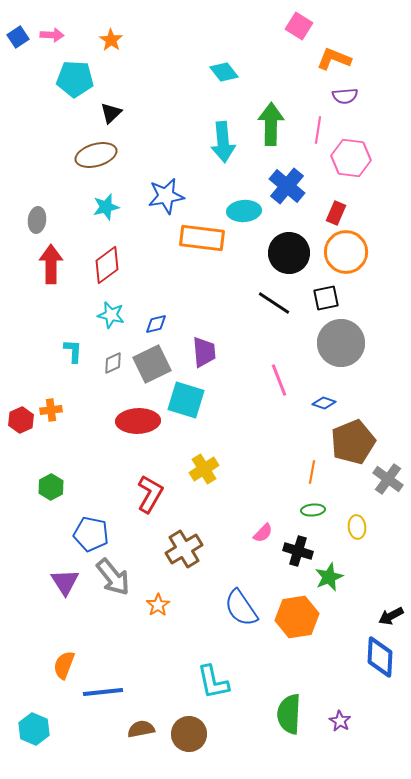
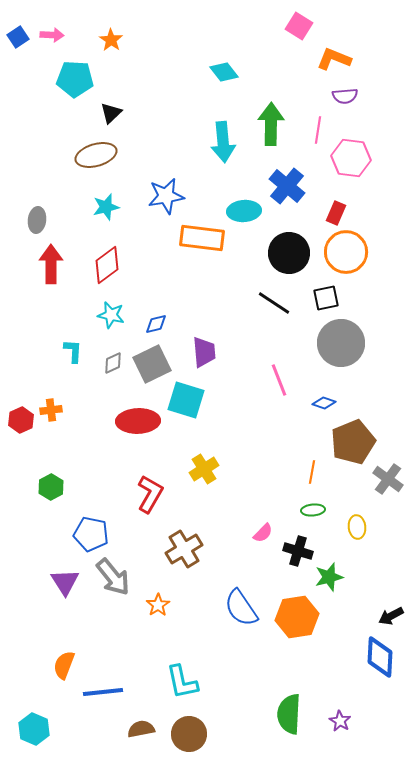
green star at (329, 577): rotated 8 degrees clockwise
cyan L-shape at (213, 682): moved 31 px left
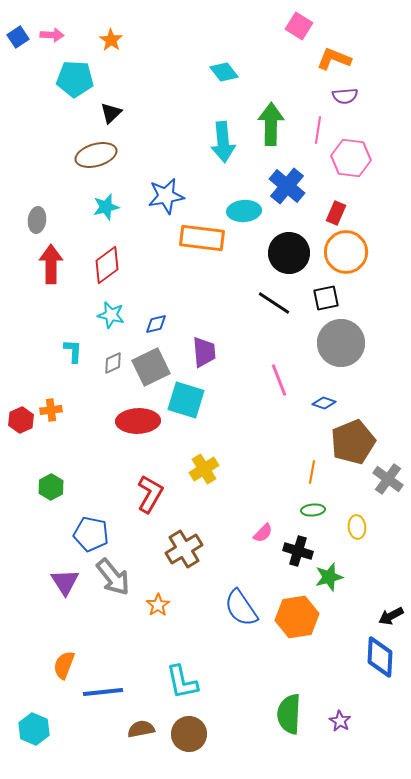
gray square at (152, 364): moved 1 px left, 3 px down
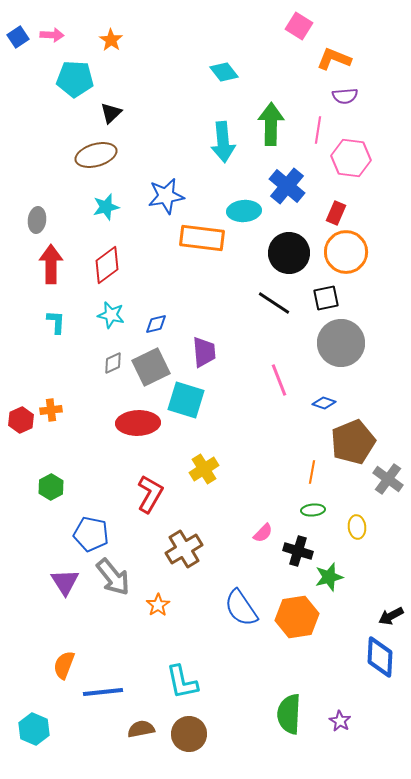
cyan L-shape at (73, 351): moved 17 px left, 29 px up
red ellipse at (138, 421): moved 2 px down
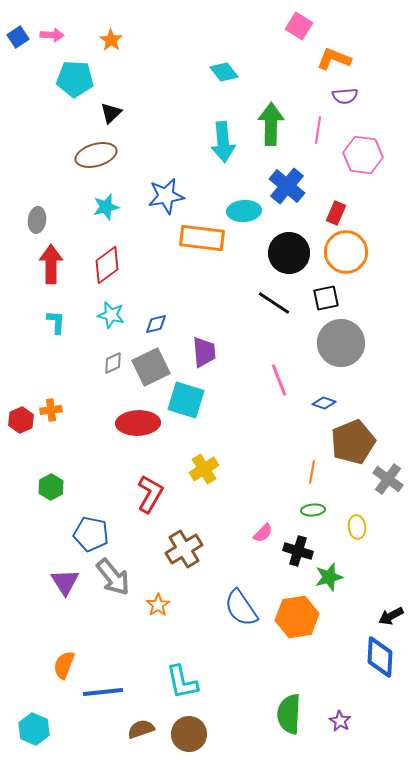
pink hexagon at (351, 158): moved 12 px right, 3 px up
brown semicircle at (141, 729): rotated 8 degrees counterclockwise
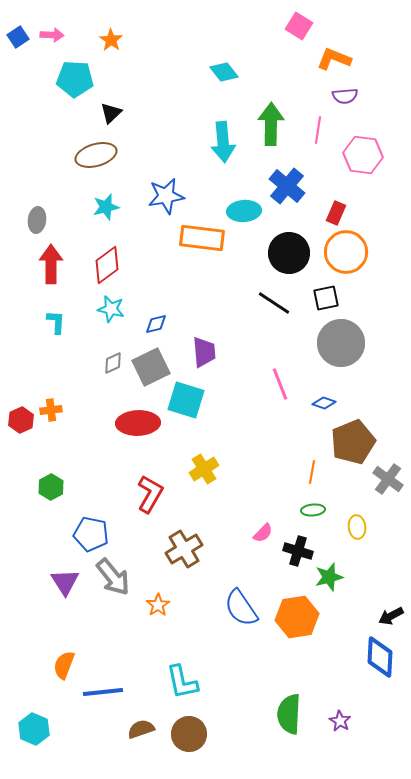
cyan star at (111, 315): moved 6 px up
pink line at (279, 380): moved 1 px right, 4 px down
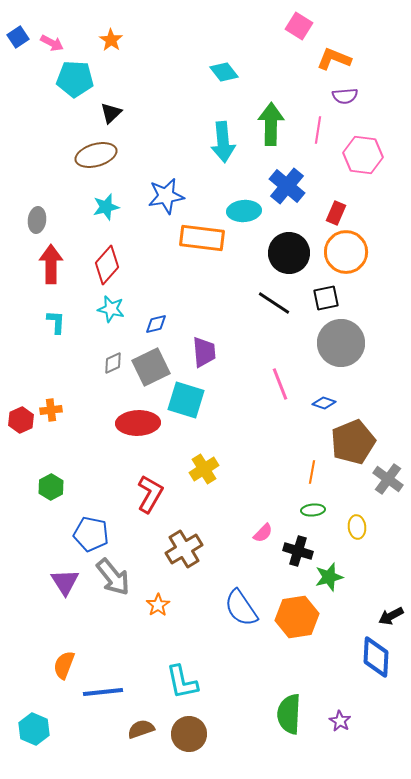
pink arrow at (52, 35): moved 8 px down; rotated 25 degrees clockwise
red diamond at (107, 265): rotated 12 degrees counterclockwise
blue diamond at (380, 657): moved 4 px left
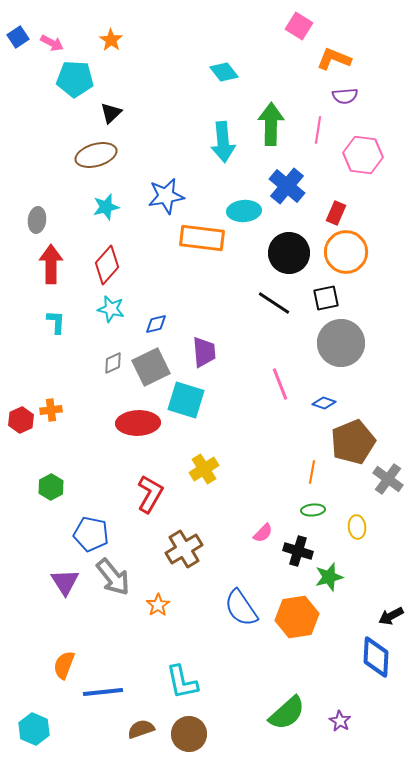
green semicircle at (289, 714): moved 2 px left, 1 px up; rotated 135 degrees counterclockwise
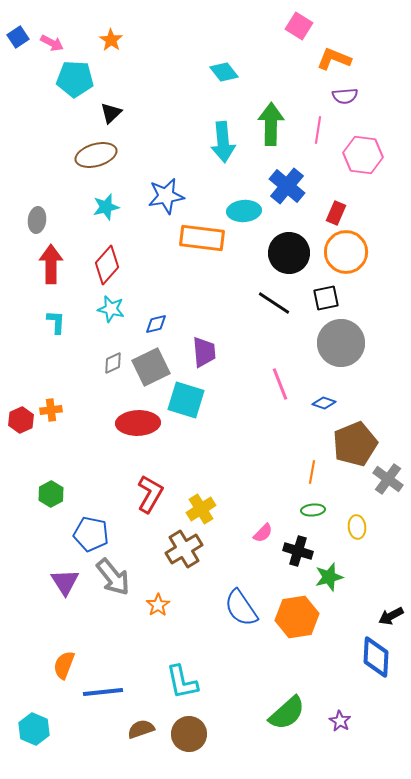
brown pentagon at (353, 442): moved 2 px right, 2 px down
yellow cross at (204, 469): moved 3 px left, 40 px down
green hexagon at (51, 487): moved 7 px down
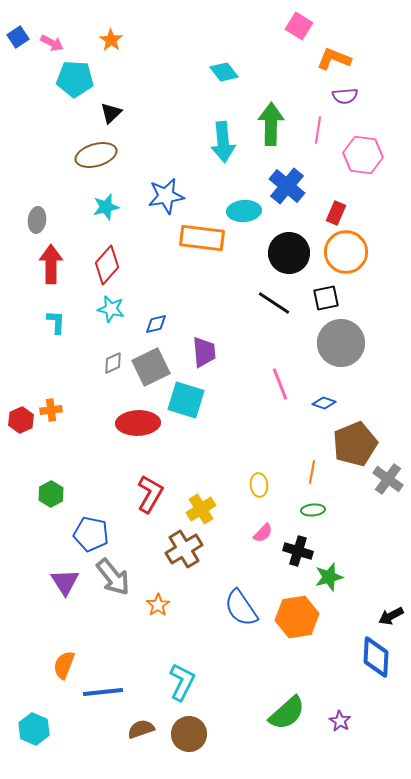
yellow ellipse at (357, 527): moved 98 px left, 42 px up
cyan L-shape at (182, 682): rotated 141 degrees counterclockwise
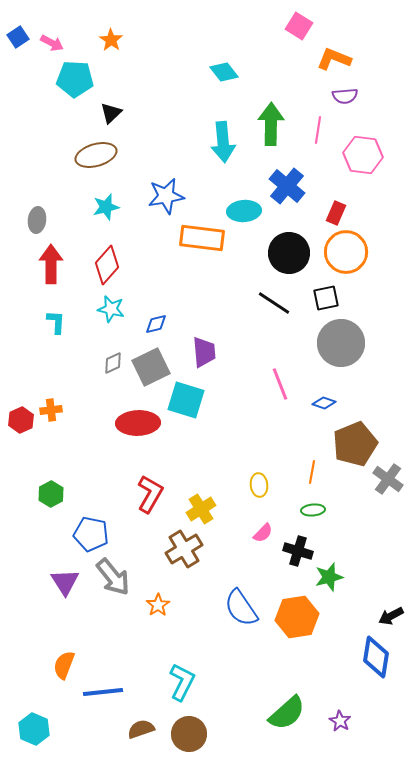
blue diamond at (376, 657): rotated 6 degrees clockwise
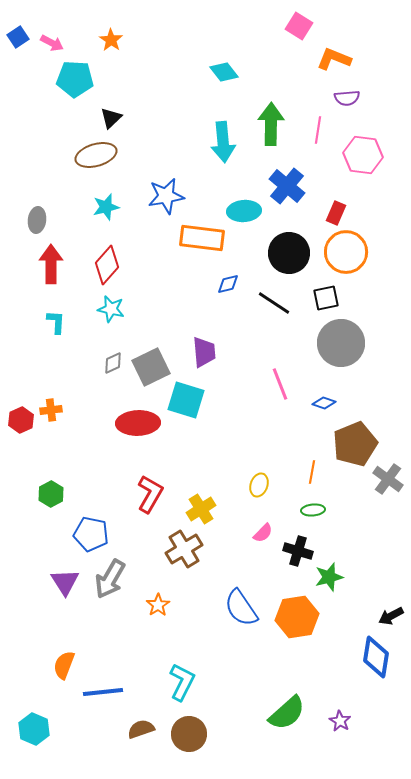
purple semicircle at (345, 96): moved 2 px right, 2 px down
black triangle at (111, 113): moved 5 px down
blue diamond at (156, 324): moved 72 px right, 40 px up
yellow ellipse at (259, 485): rotated 25 degrees clockwise
gray arrow at (113, 577): moved 3 px left, 2 px down; rotated 69 degrees clockwise
